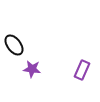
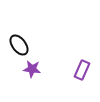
black ellipse: moved 5 px right
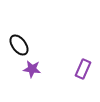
purple rectangle: moved 1 px right, 1 px up
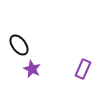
purple star: rotated 18 degrees clockwise
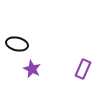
black ellipse: moved 2 px left, 1 px up; rotated 40 degrees counterclockwise
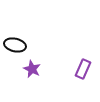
black ellipse: moved 2 px left, 1 px down
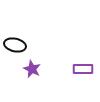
purple rectangle: rotated 66 degrees clockwise
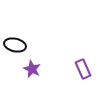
purple rectangle: rotated 66 degrees clockwise
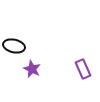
black ellipse: moved 1 px left, 1 px down
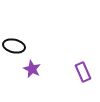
purple rectangle: moved 3 px down
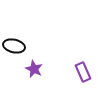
purple star: moved 2 px right
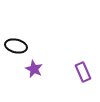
black ellipse: moved 2 px right
